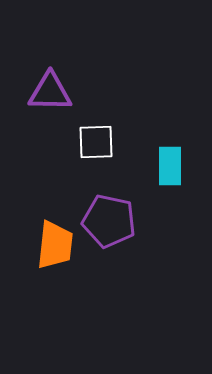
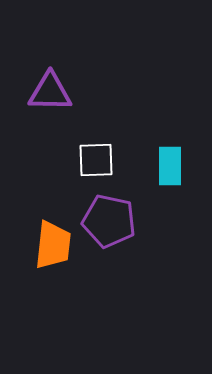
white square: moved 18 px down
orange trapezoid: moved 2 px left
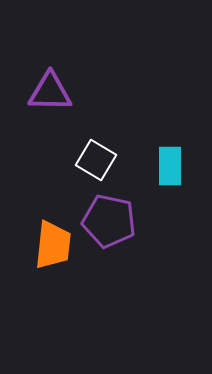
white square: rotated 33 degrees clockwise
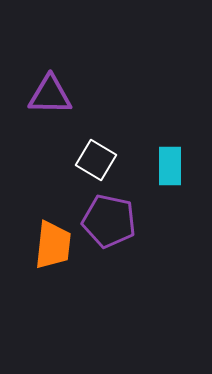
purple triangle: moved 3 px down
